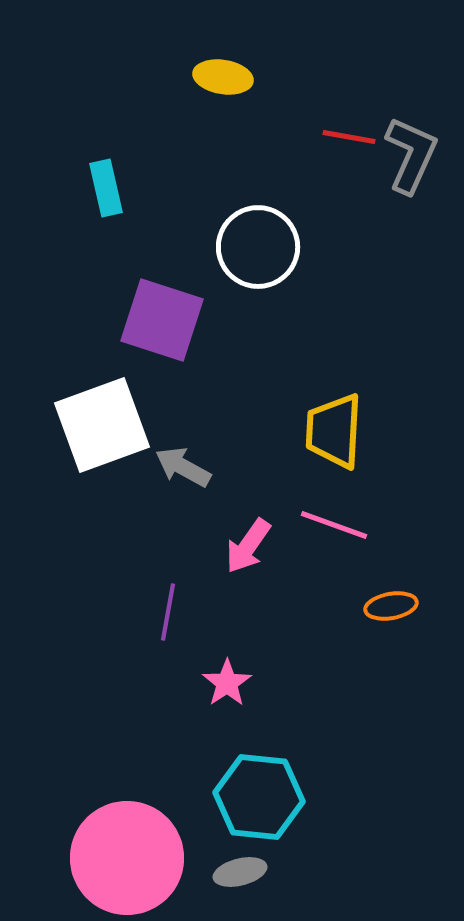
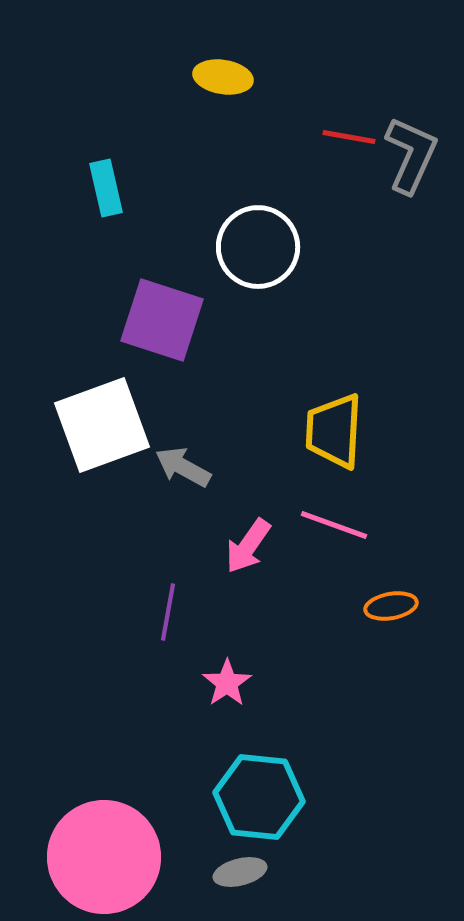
pink circle: moved 23 px left, 1 px up
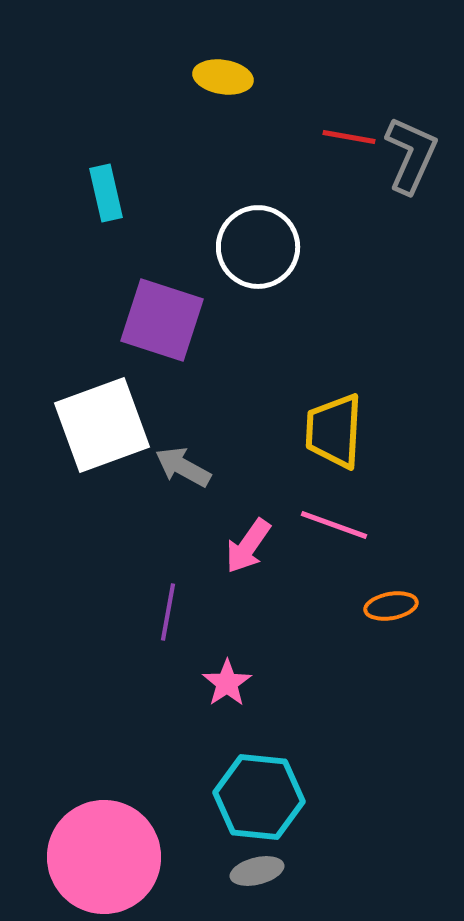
cyan rectangle: moved 5 px down
gray ellipse: moved 17 px right, 1 px up
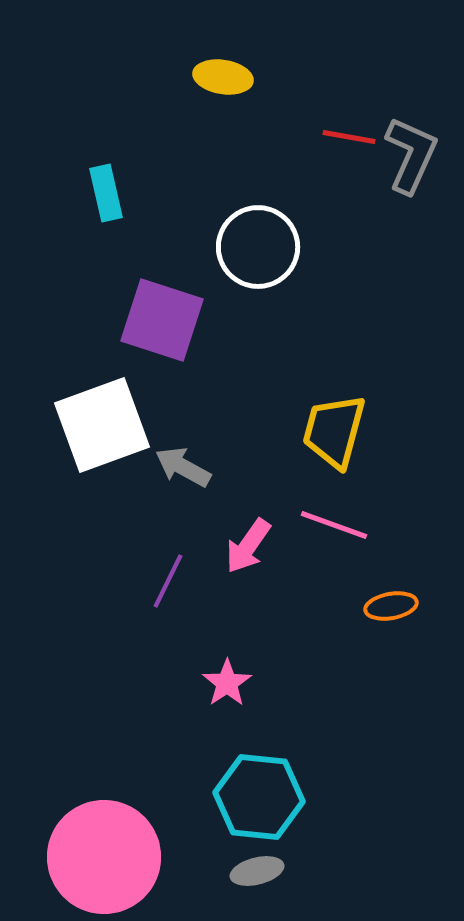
yellow trapezoid: rotated 12 degrees clockwise
purple line: moved 31 px up; rotated 16 degrees clockwise
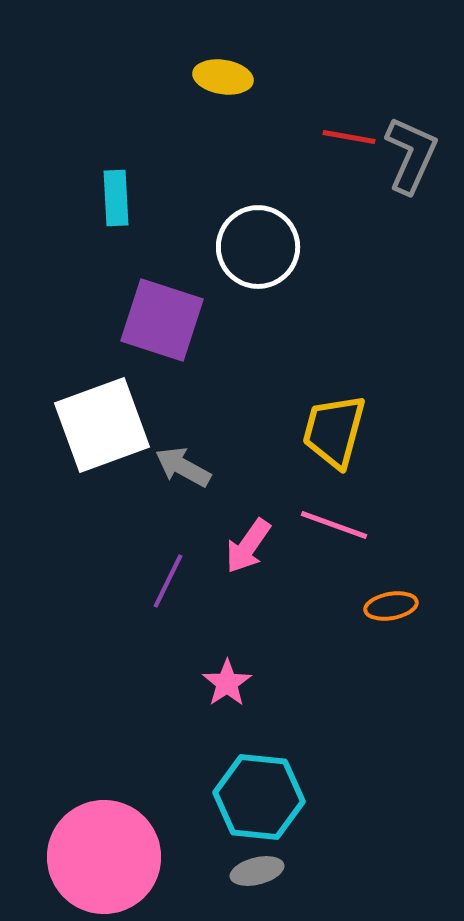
cyan rectangle: moved 10 px right, 5 px down; rotated 10 degrees clockwise
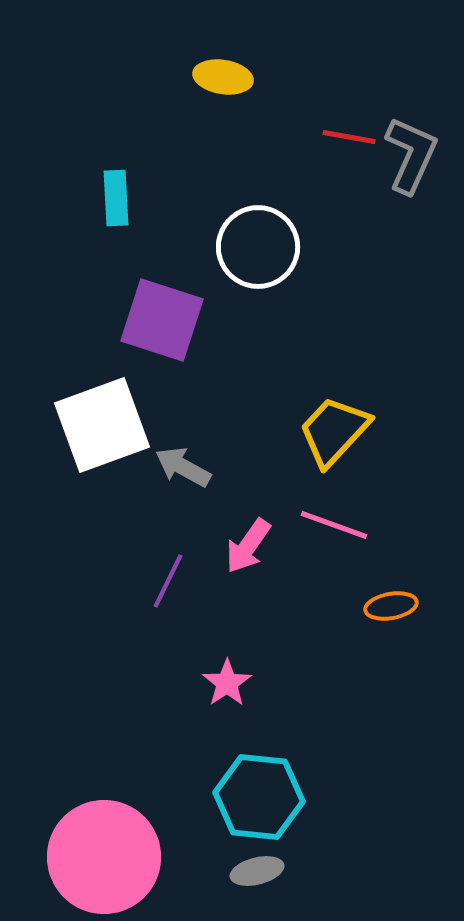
yellow trapezoid: rotated 28 degrees clockwise
